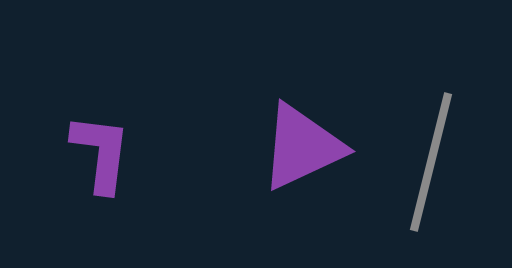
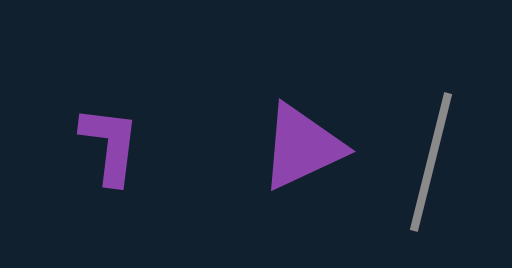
purple L-shape: moved 9 px right, 8 px up
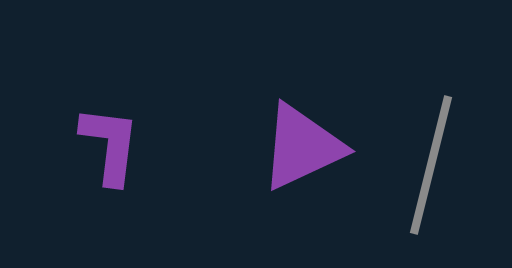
gray line: moved 3 px down
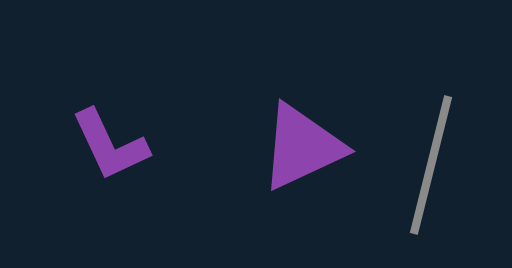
purple L-shape: rotated 148 degrees clockwise
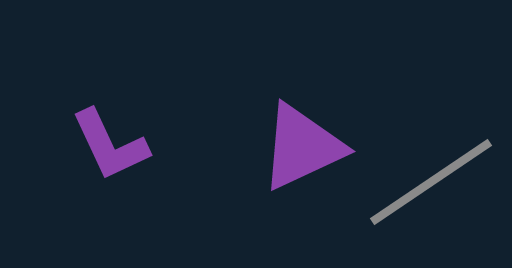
gray line: moved 17 px down; rotated 42 degrees clockwise
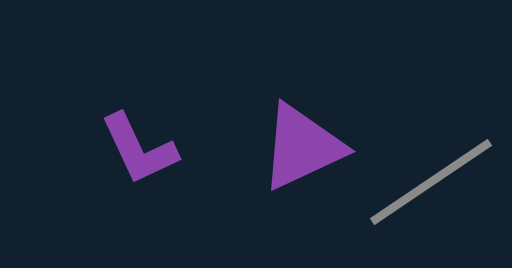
purple L-shape: moved 29 px right, 4 px down
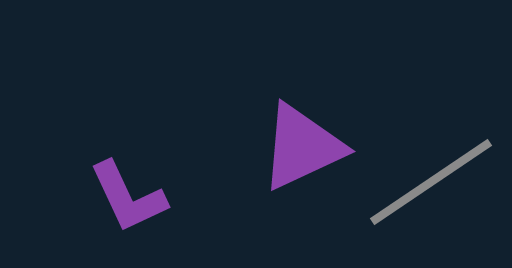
purple L-shape: moved 11 px left, 48 px down
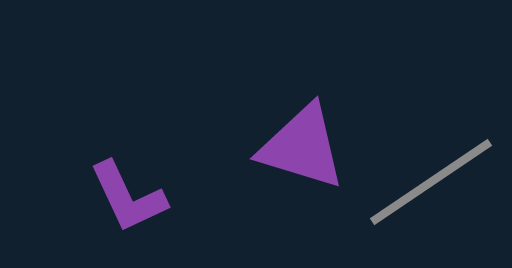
purple triangle: rotated 42 degrees clockwise
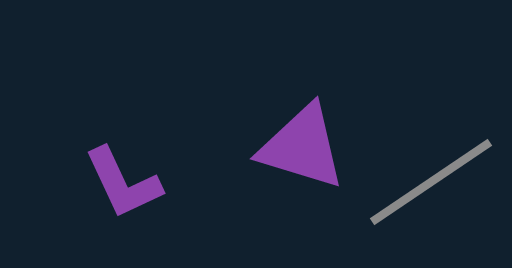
purple L-shape: moved 5 px left, 14 px up
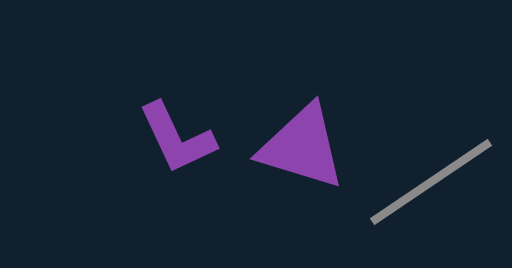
purple L-shape: moved 54 px right, 45 px up
